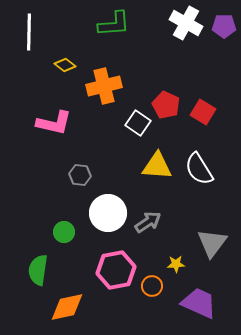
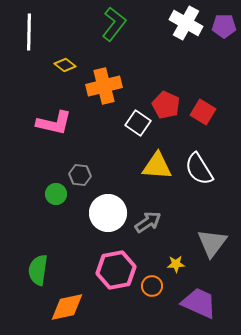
green L-shape: rotated 48 degrees counterclockwise
green circle: moved 8 px left, 38 px up
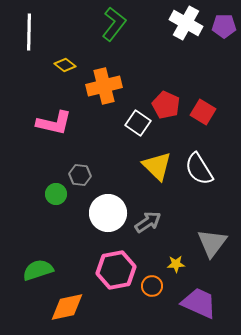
yellow triangle: rotated 40 degrees clockwise
green semicircle: rotated 64 degrees clockwise
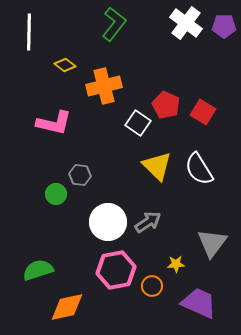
white cross: rotated 8 degrees clockwise
white circle: moved 9 px down
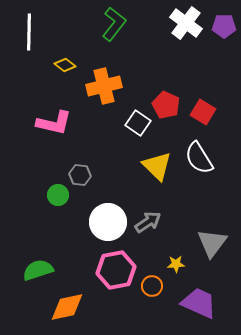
white semicircle: moved 11 px up
green circle: moved 2 px right, 1 px down
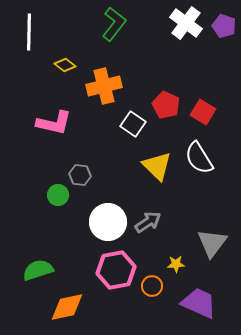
purple pentagon: rotated 20 degrees clockwise
white square: moved 5 px left, 1 px down
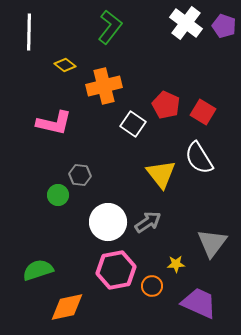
green L-shape: moved 4 px left, 3 px down
yellow triangle: moved 4 px right, 8 px down; rotated 8 degrees clockwise
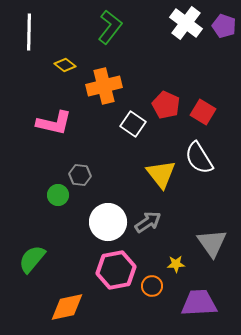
gray triangle: rotated 12 degrees counterclockwise
green semicircle: moved 6 px left, 11 px up; rotated 32 degrees counterclockwise
purple trapezoid: rotated 27 degrees counterclockwise
